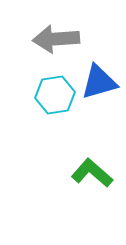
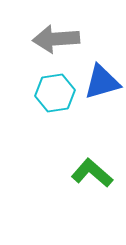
blue triangle: moved 3 px right
cyan hexagon: moved 2 px up
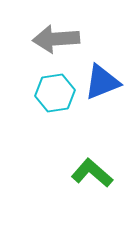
blue triangle: rotated 6 degrees counterclockwise
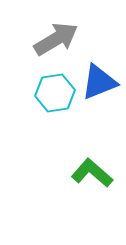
gray arrow: rotated 153 degrees clockwise
blue triangle: moved 3 px left
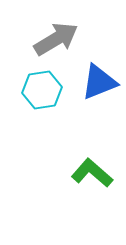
cyan hexagon: moved 13 px left, 3 px up
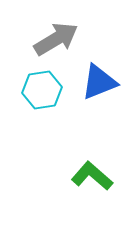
green L-shape: moved 3 px down
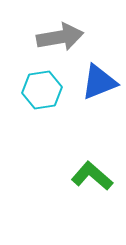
gray arrow: moved 4 px right, 2 px up; rotated 21 degrees clockwise
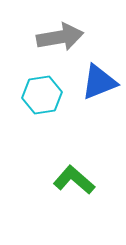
cyan hexagon: moved 5 px down
green L-shape: moved 18 px left, 4 px down
